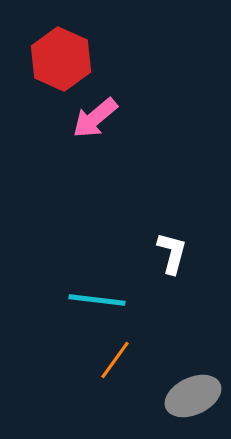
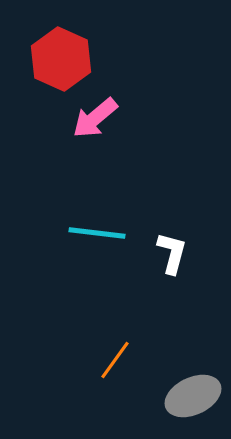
cyan line: moved 67 px up
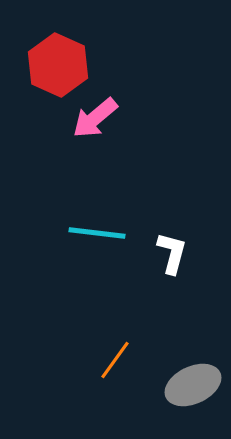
red hexagon: moved 3 px left, 6 px down
gray ellipse: moved 11 px up
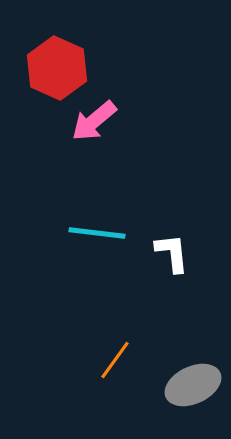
red hexagon: moved 1 px left, 3 px down
pink arrow: moved 1 px left, 3 px down
white L-shape: rotated 21 degrees counterclockwise
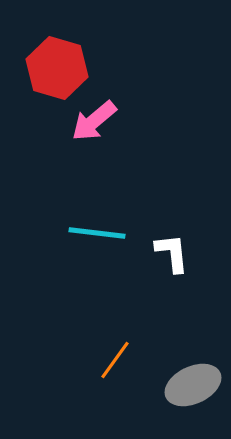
red hexagon: rotated 8 degrees counterclockwise
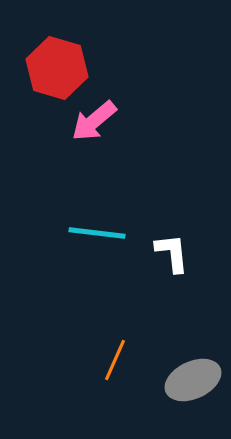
orange line: rotated 12 degrees counterclockwise
gray ellipse: moved 5 px up
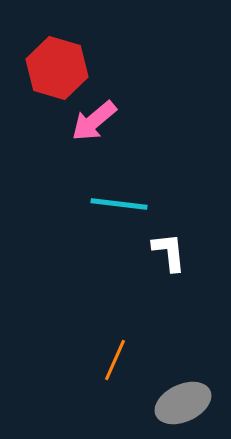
cyan line: moved 22 px right, 29 px up
white L-shape: moved 3 px left, 1 px up
gray ellipse: moved 10 px left, 23 px down
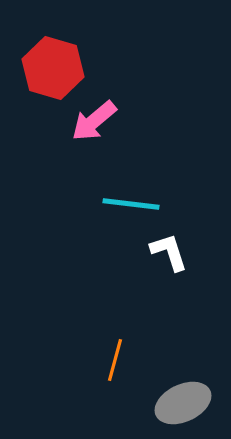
red hexagon: moved 4 px left
cyan line: moved 12 px right
white L-shape: rotated 12 degrees counterclockwise
orange line: rotated 9 degrees counterclockwise
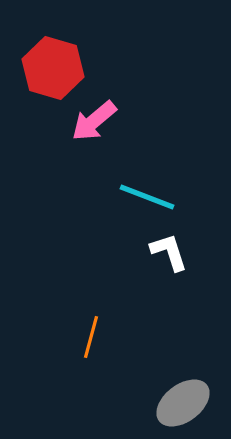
cyan line: moved 16 px right, 7 px up; rotated 14 degrees clockwise
orange line: moved 24 px left, 23 px up
gray ellipse: rotated 12 degrees counterclockwise
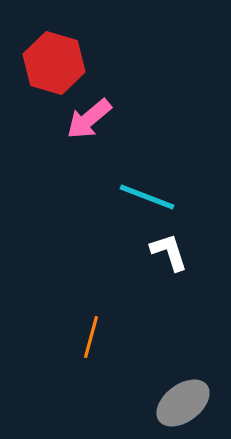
red hexagon: moved 1 px right, 5 px up
pink arrow: moved 5 px left, 2 px up
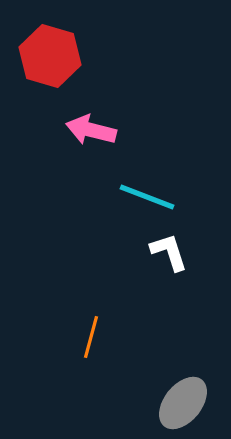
red hexagon: moved 4 px left, 7 px up
pink arrow: moved 2 px right, 11 px down; rotated 54 degrees clockwise
gray ellipse: rotated 14 degrees counterclockwise
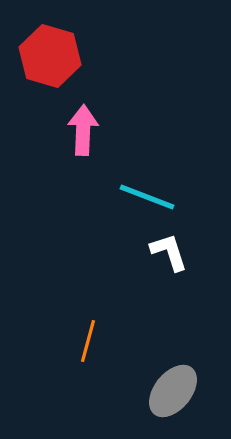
pink arrow: moved 8 px left; rotated 78 degrees clockwise
orange line: moved 3 px left, 4 px down
gray ellipse: moved 10 px left, 12 px up
